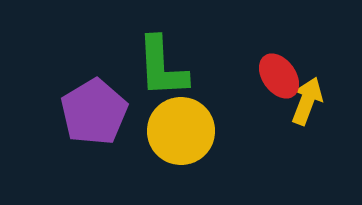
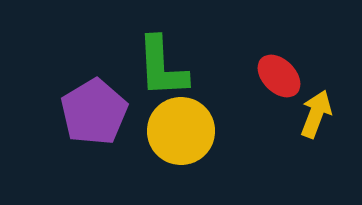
red ellipse: rotated 9 degrees counterclockwise
yellow arrow: moved 9 px right, 13 px down
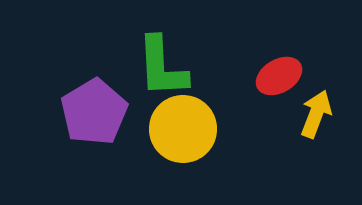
red ellipse: rotated 75 degrees counterclockwise
yellow circle: moved 2 px right, 2 px up
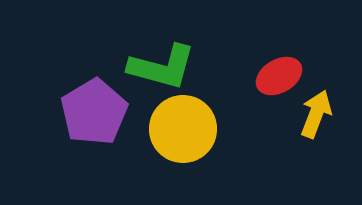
green L-shape: rotated 72 degrees counterclockwise
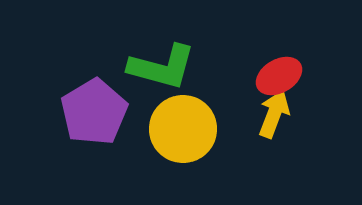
yellow arrow: moved 42 px left
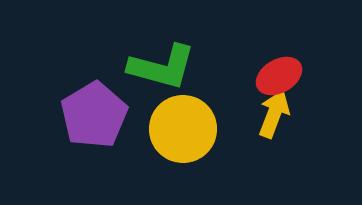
purple pentagon: moved 3 px down
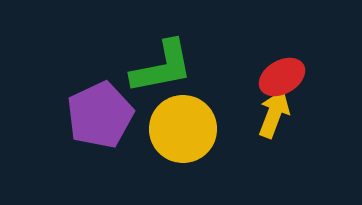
green L-shape: rotated 26 degrees counterclockwise
red ellipse: moved 3 px right, 1 px down
purple pentagon: moved 6 px right; rotated 6 degrees clockwise
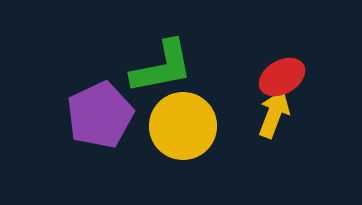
yellow circle: moved 3 px up
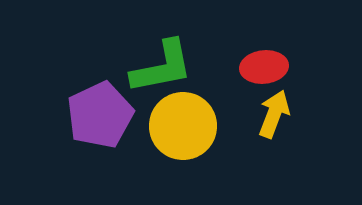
red ellipse: moved 18 px left, 10 px up; rotated 24 degrees clockwise
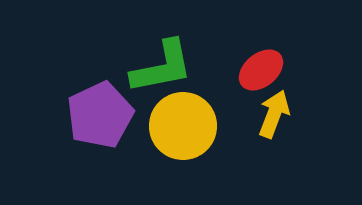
red ellipse: moved 3 px left, 3 px down; rotated 33 degrees counterclockwise
